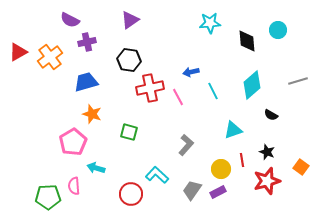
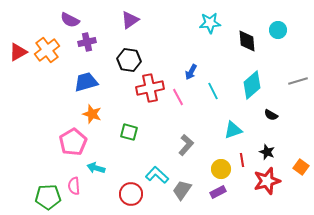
orange cross: moved 3 px left, 7 px up
blue arrow: rotated 49 degrees counterclockwise
gray trapezoid: moved 10 px left
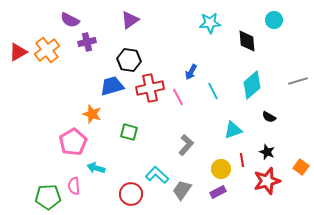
cyan circle: moved 4 px left, 10 px up
blue trapezoid: moved 26 px right, 4 px down
black semicircle: moved 2 px left, 2 px down
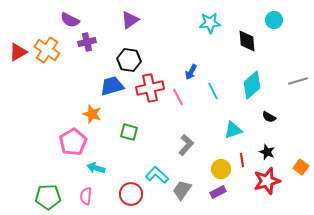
orange cross: rotated 20 degrees counterclockwise
pink semicircle: moved 12 px right, 10 px down; rotated 12 degrees clockwise
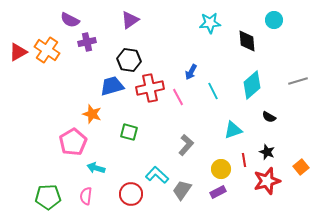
red line: moved 2 px right
orange square: rotated 14 degrees clockwise
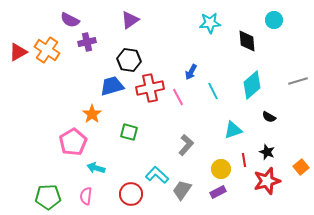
orange star: rotated 18 degrees clockwise
